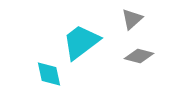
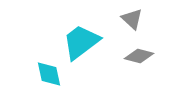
gray triangle: rotated 35 degrees counterclockwise
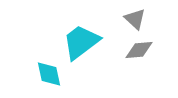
gray triangle: moved 3 px right
gray diamond: moved 6 px up; rotated 20 degrees counterclockwise
